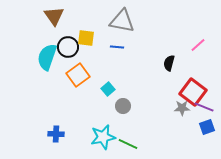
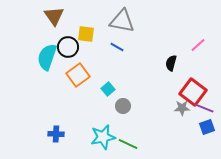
yellow square: moved 4 px up
blue line: rotated 24 degrees clockwise
black semicircle: moved 2 px right
purple line: moved 1 px down
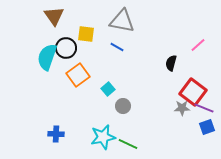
black circle: moved 2 px left, 1 px down
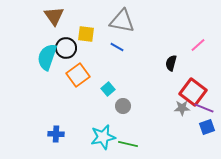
green line: rotated 12 degrees counterclockwise
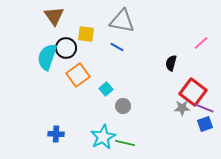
pink line: moved 3 px right, 2 px up
cyan square: moved 2 px left
blue square: moved 2 px left, 3 px up
cyan star: rotated 15 degrees counterclockwise
green line: moved 3 px left, 1 px up
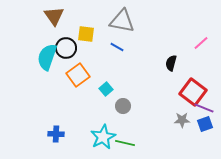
gray star: moved 12 px down
